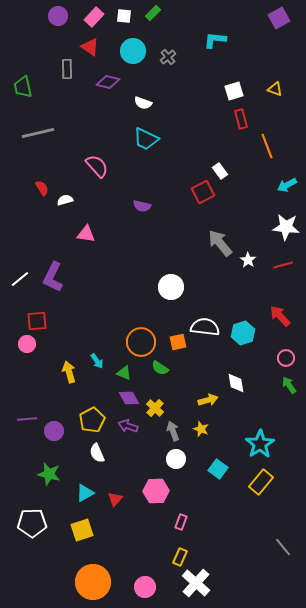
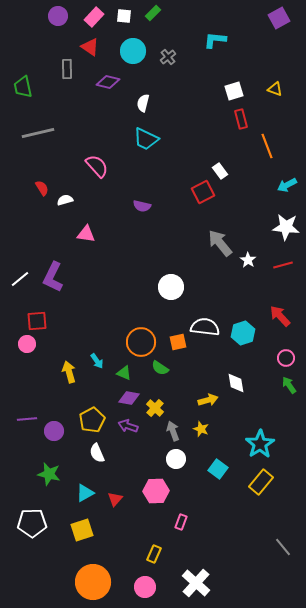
white semicircle at (143, 103): rotated 84 degrees clockwise
purple diamond at (129, 398): rotated 50 degrees counterclockwise
yellow rectangle at (180, 557): moved 26 px left, 3 px up
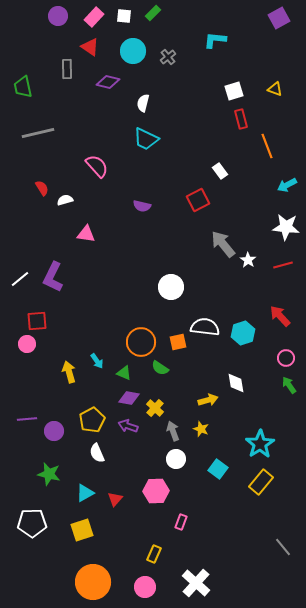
red square at (203, 192): moved 5 px left, 8 px down
gray arrow at (220, 243): moved 3 px right, 1 px down
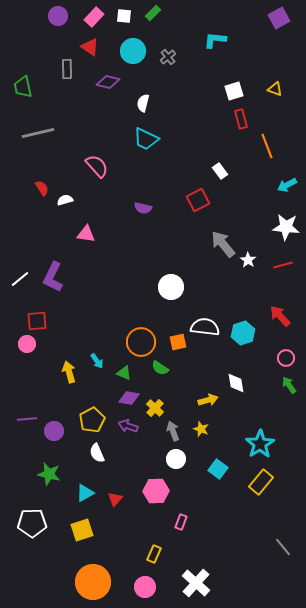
purple semicircle at (142, 206): moved 1 px right, 2 px down
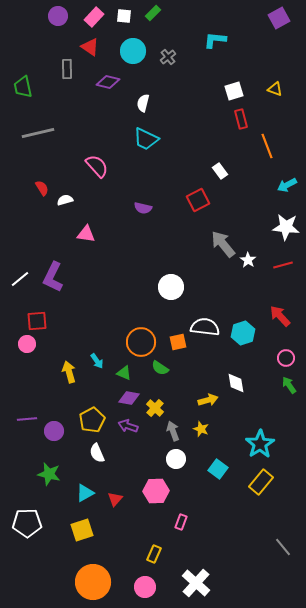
white pentagon at (32, 523): moved 5 px left
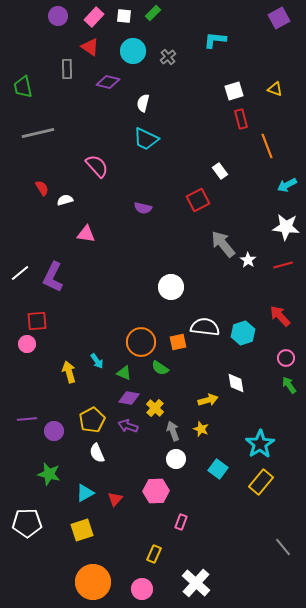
white line at (20, 279): moved 6 px up
pink circle at (145, 587): moved 3 px left, 2 px down
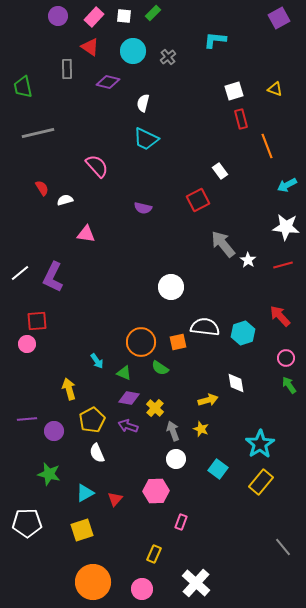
yellow arrow at (69, 372): moved 17 px down
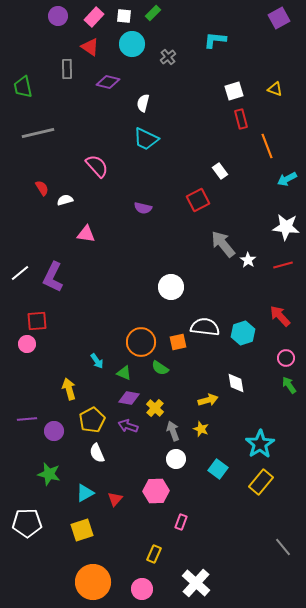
cyan circle at (133, 51): moved 1 px left, 7 px up
cyan arrow at (287, 185): moved 6 px up
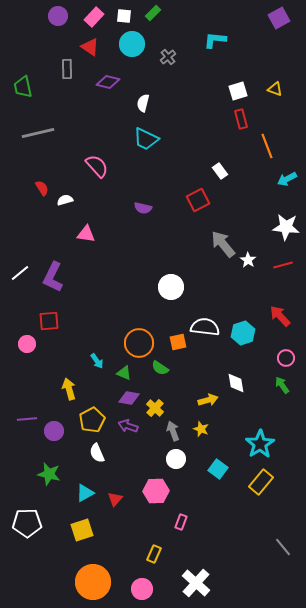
white square at (234, 91): moved 4 px right
red square at (37, 321): moved 12 px right
orange circle at (141, 342): moved 2 px left, 1 px down
green arrow at (289, 385): moved 7 px left
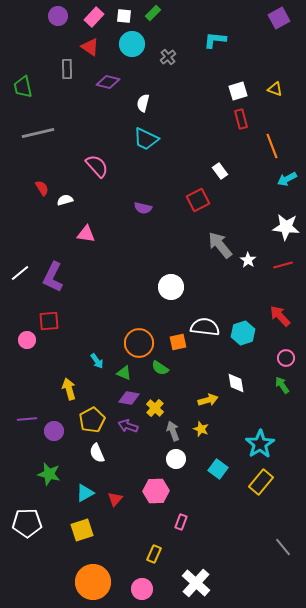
orange line at (267, 146): moved 5 px right
gray arrow at (223, 244): moved 3 px left, 1 px down
pink circle at (27, 344): moved 4 px up
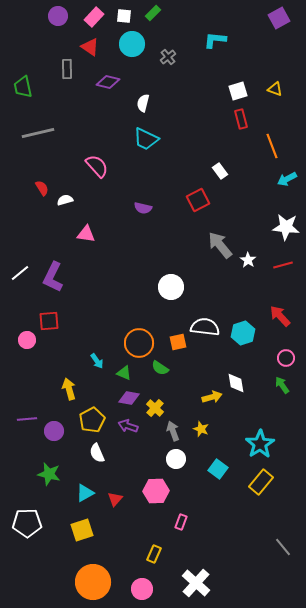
yellow arrow at (208, 400): moved 4 px right, 3 px up
